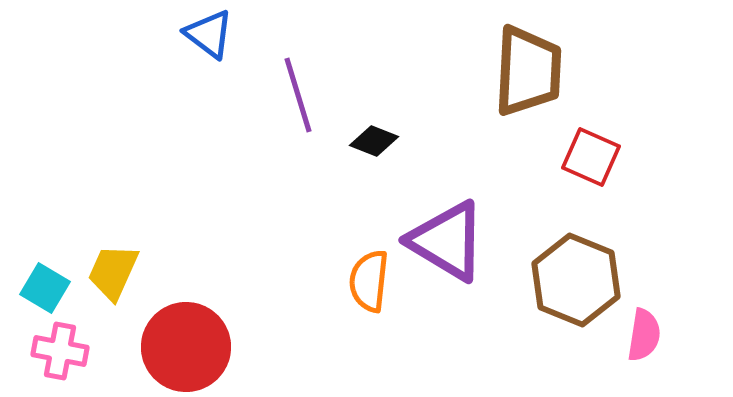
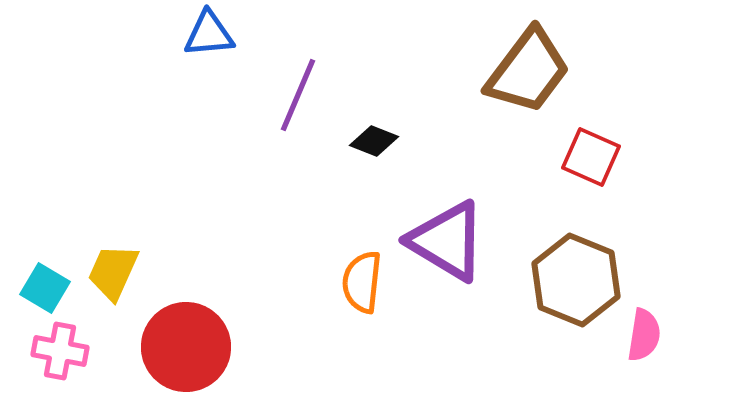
blue triangle: rotated 42 degrees counterclockwise
brown trapezoid: rotated 34 degrees clockwise
purple line: rotated 40 degrees clockwise
orange semicircle: moved 7 px left, 1 px down
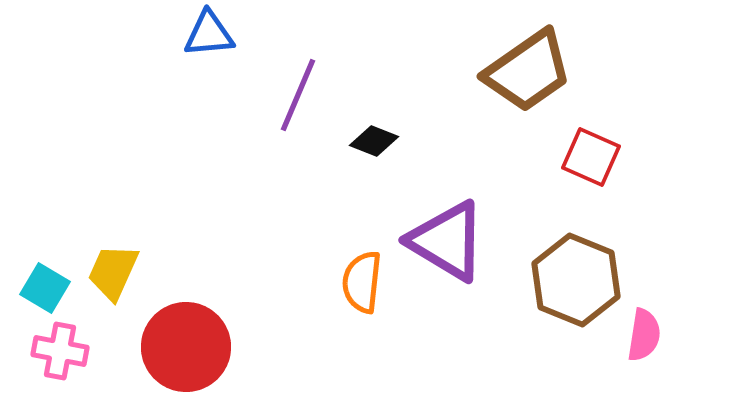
brown trapezoid: rotated 18 degrees clockwise
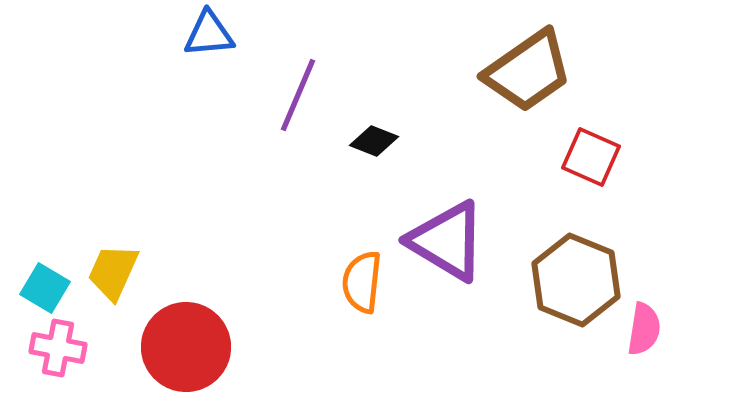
pink semicircle: moved 6 px up
pink cross: moved 2 px left, 3 px up
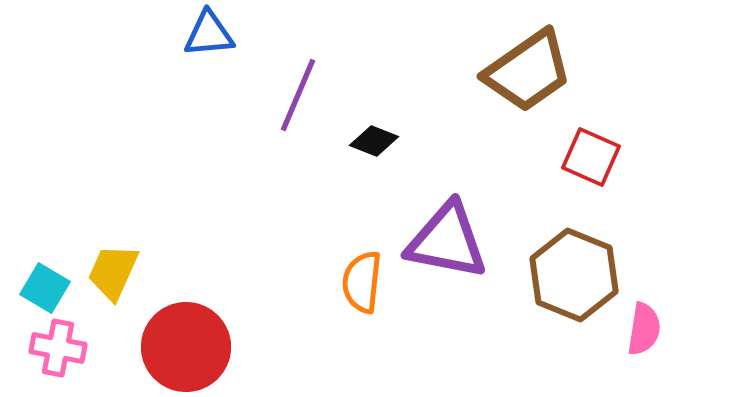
purple triangle: rotated 20 degrees counterclockwise
brown hexagon: moved 2 px left, 5 px up
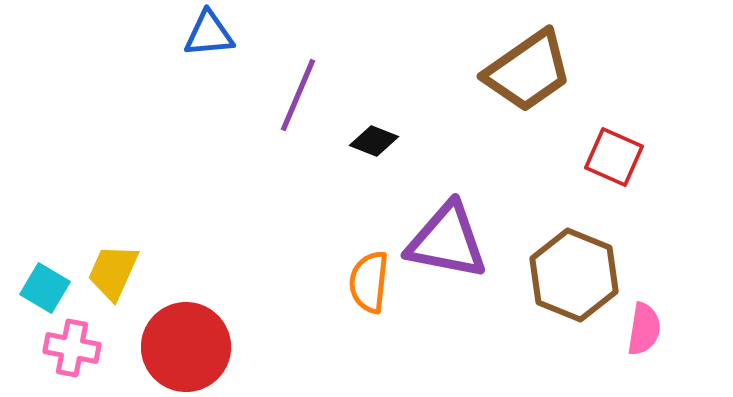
red square: moved 23 px right
orange semicircle: moved 7 px right
pink cross: moved 14 px right
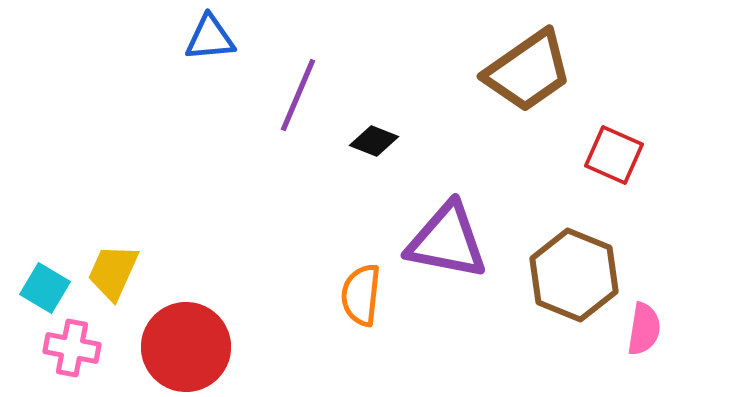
blue triangle: moved 1 px right, 4 px down
red square: moved 2 px up
orange semicircle: moved 8 px left, 13 px down
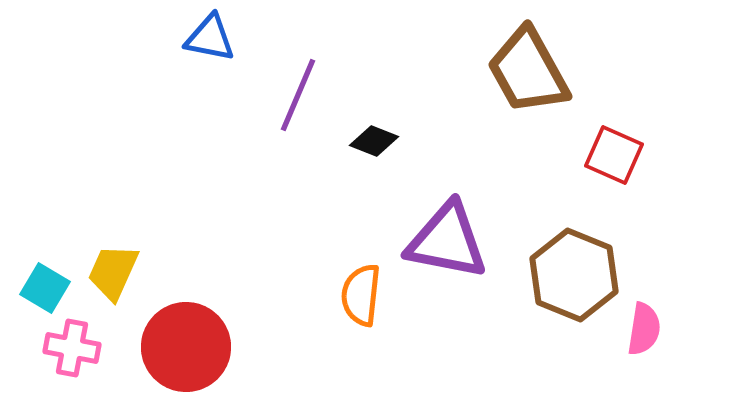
blue triangle: rotated 16 degrees clockwise
brown trapezoid: rotated 96 degrees clockwise
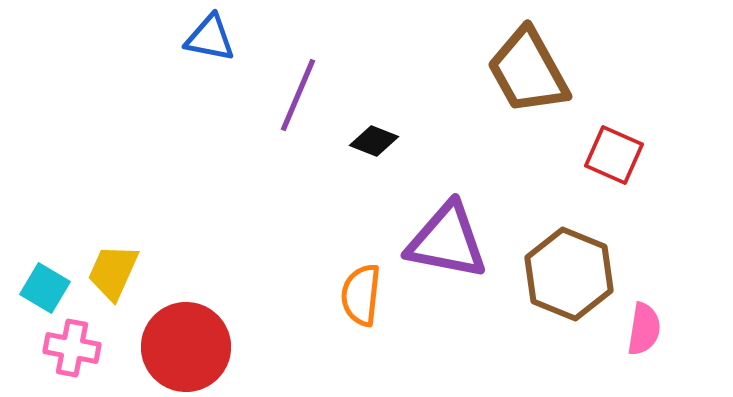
brown hexagon: moved 5 px left, 1 px up
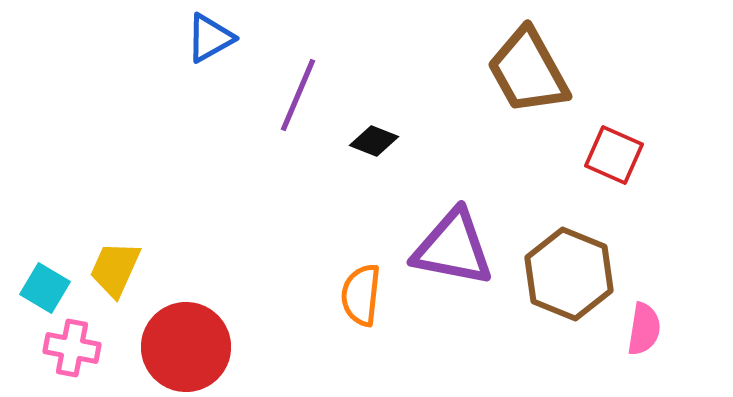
blue triangle: rotated 40 degrees counterclockwise
purple triangle: moved 6 px right, 7 px down
yellow trapezoid: moved 2 px right, 3 px up
